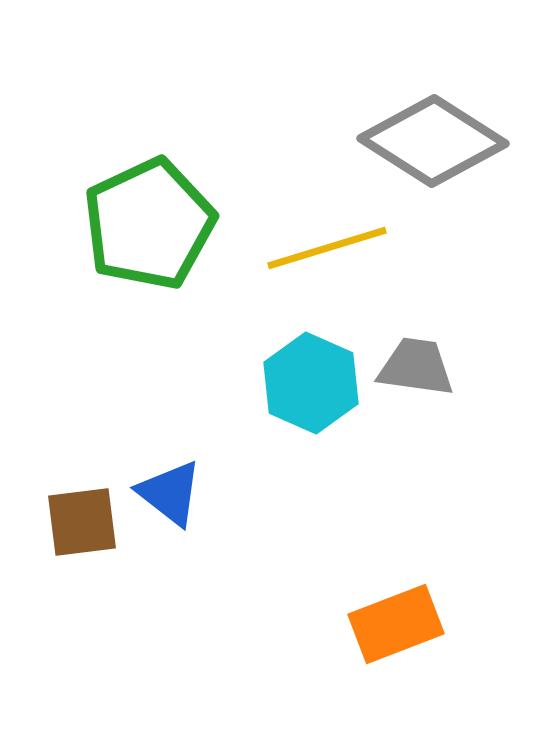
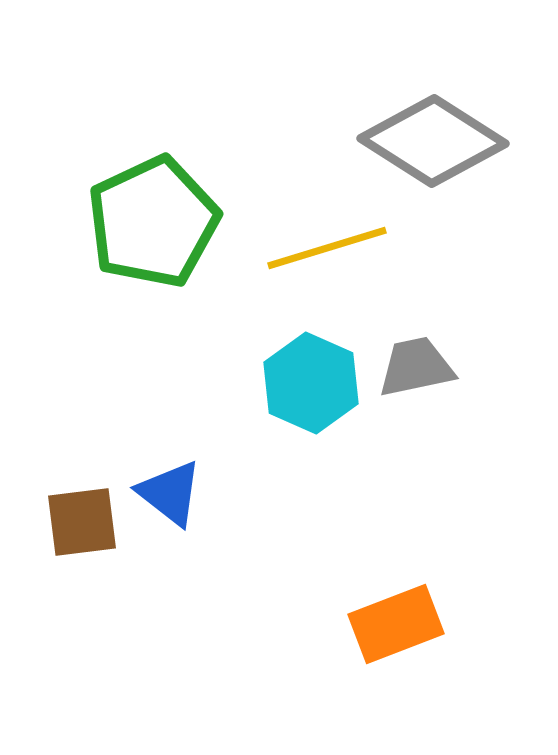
green pentagon: moved 4 px right, 2 px up
gray trapezoid: rotated 20 degrees counterclockwise
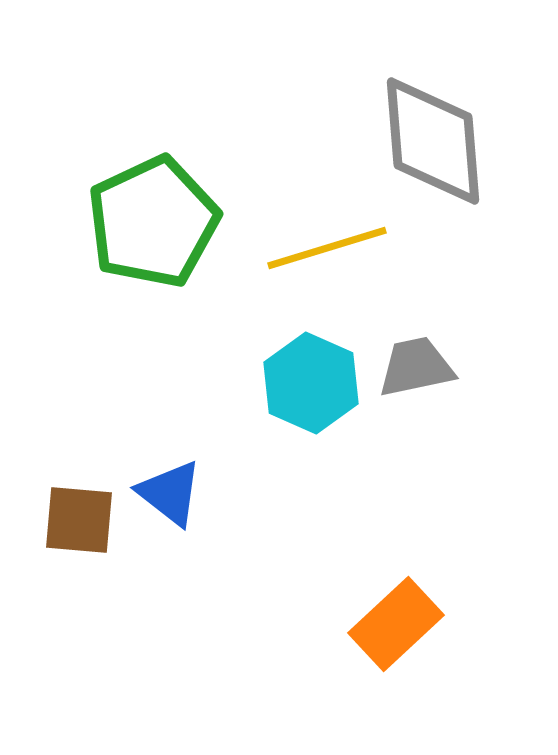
gray diamond: rotated 53 degrees clockwise
brown square: moved 3 px left, 2 px up; rotated 12 degrees clockwise
orange rectangle: rotated 22 degrees counterclockwise
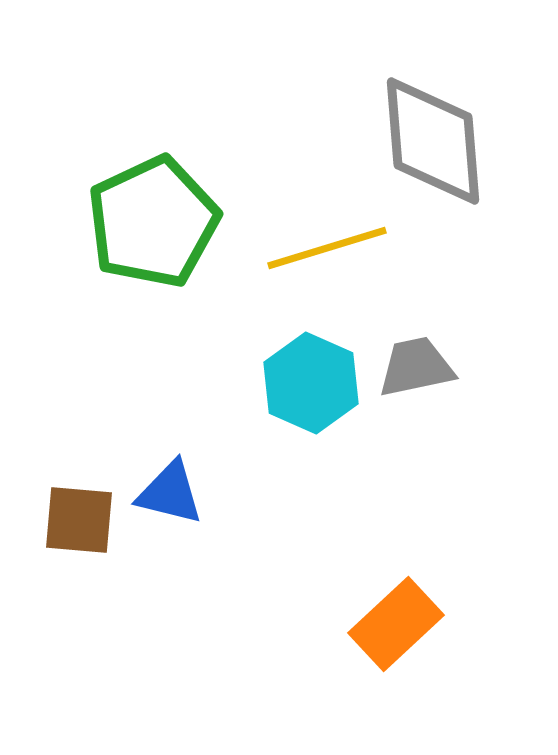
blue triangle: rotated 24 degrees counterclockwise
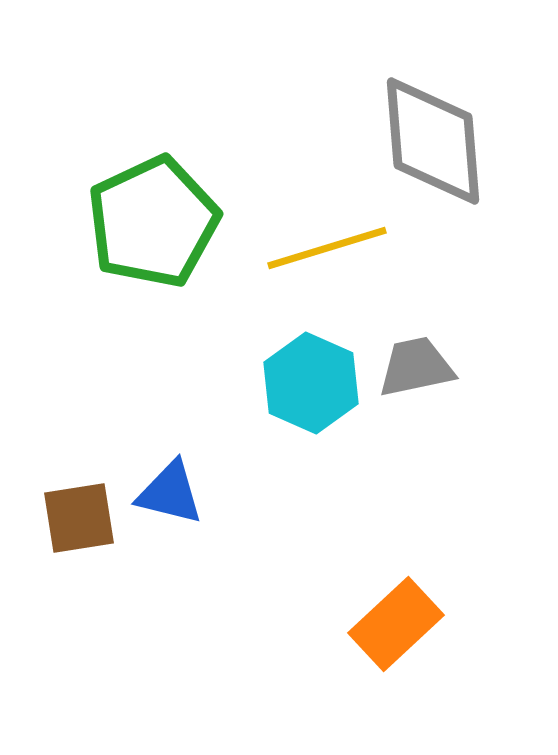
brown square: moved 2 px up; rotated 14 degrees counterclockwise
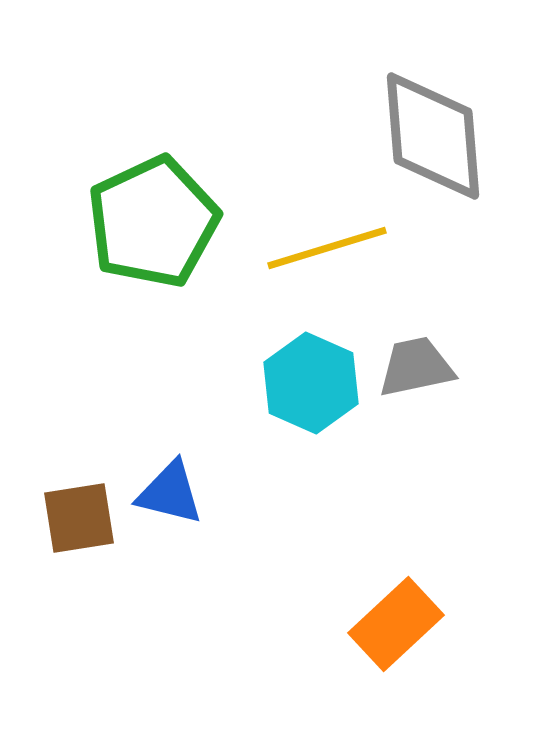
gray diamond: moved 5 px up
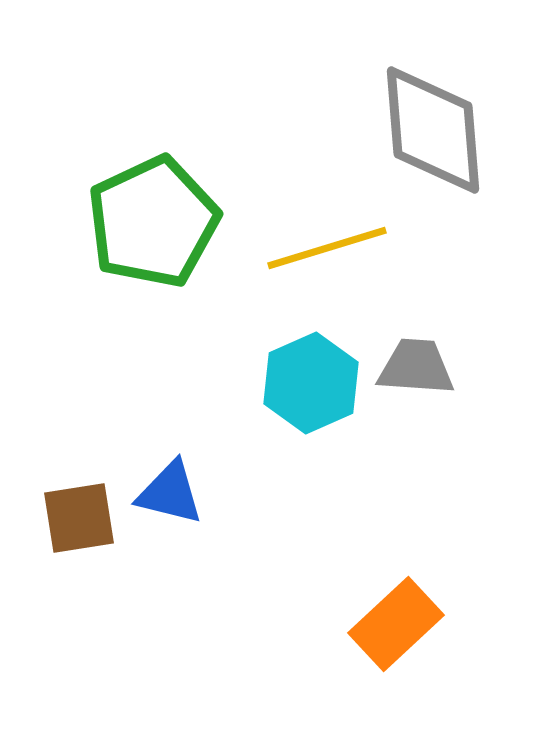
gray diamond: moved 6 px up
gray trapezoid: rotated 16 degrees clockwise
cyan hexagon: rotated 12 degrees clockwise
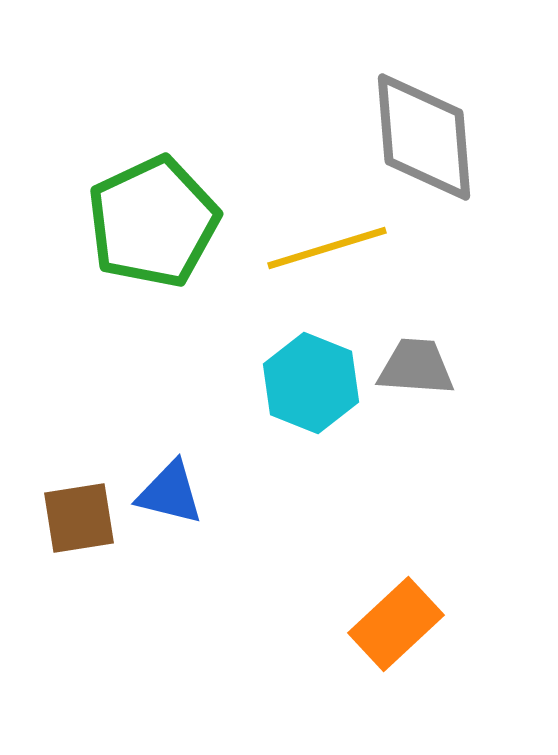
gray diamond: moved 9 px left, 7 px down
cyan hexagon: rotated 14 degrees counterclockwise
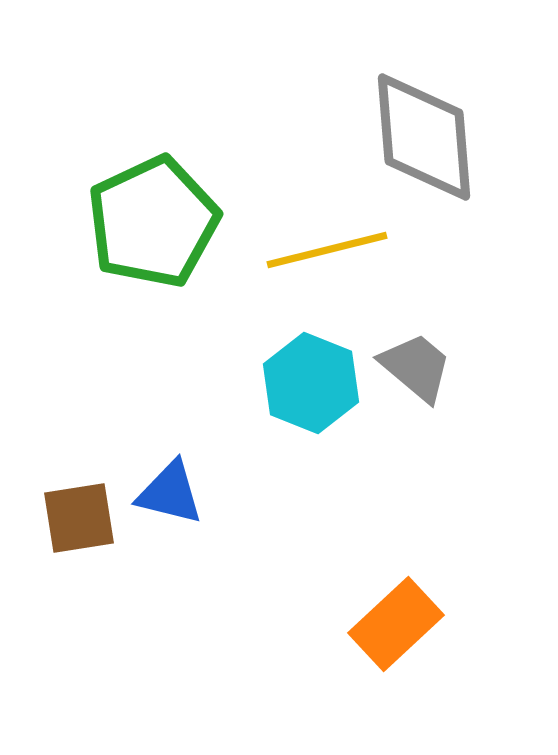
yellow line: moved 2 px down; rotated 3 degrees clockwise
gray trapezoid: rotated 36 degrees clockwise
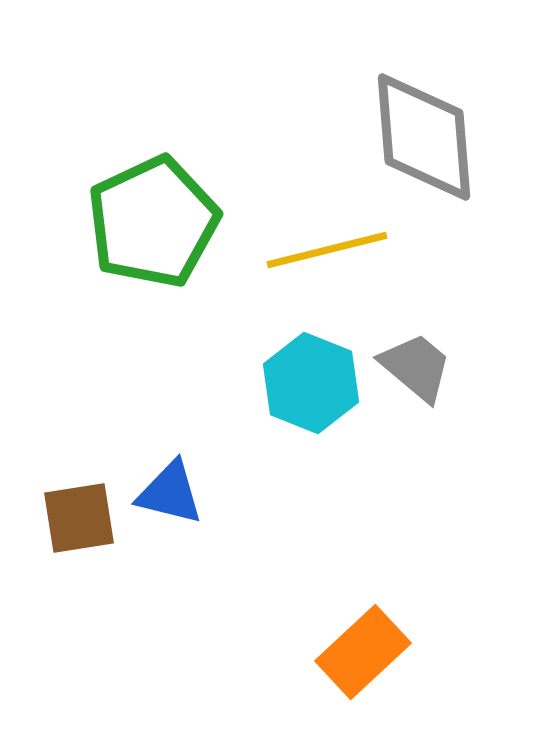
orange rectangle: moved 33 px left, 28 px down
